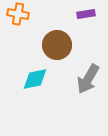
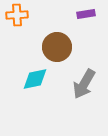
orange cross: moved 1 px left, 1 px down; rotated 15 degrees counterclockwise
brown circle: moved 2 px down
gray arrow: moved 4 px left, 5 px down
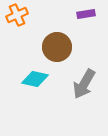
orange cross: rotated 20 degrees counterclockwise
cyan diamond: rotated 24 degrees clockwise
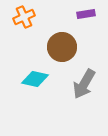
orange cross: moved 7 px right, 2 px down
brown circle: moved 5 px right
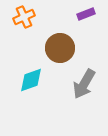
purple rectangle: rotated 12 degrees counterclockwise
brown circle: moved 2 px left, 1 px down
cyan diamond: moved 4 px left, 1 px down; rotated 32 degrees counterclockwise
